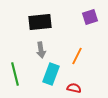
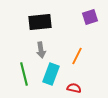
green line: moved 9 px right
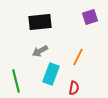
gray arrow: moved 1 px left, 1 px down; rotated 70 degrees clockwise
orange line: moved 1 px right, 1 px down
green line: moved 8 px left, 7 px down
red semicircle: rotated 88 degrees clockwise
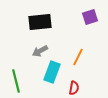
cyan rectangle: moved 1 px right, 2 px up
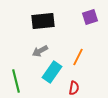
black rectangle: moved 3 px right, 1 px up
cyan rectangle: rotated 15 degrees clockwise
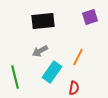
green line: moved 1 px left, 4 px up
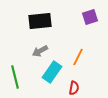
black rectangle: moved 3 px left
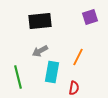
cyan rectangle: rotated 25 degrees counterclockwise
green line: moved 3 px right
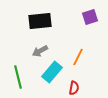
cyan rectangle: rotated 30 degrees clockwise
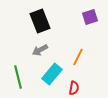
black rectangle: rotated 75 degrees clockwise
gray arrow: moved 1 px up
cyan rectangle: moved 2 px down
